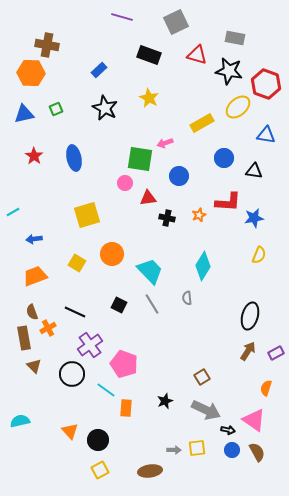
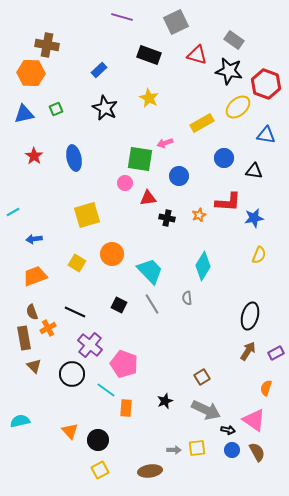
gray rectangle at (235, 38): moved 1 px left, 2 px down; rotated 24 degrees clockwise
purple cross at (90, 345): rotated 15 degrees counterclockwise
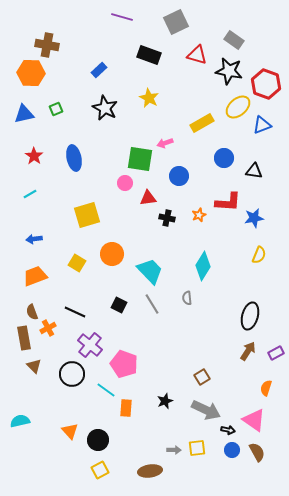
blue triangle at (266, 135): moved 4 px left, 10 px up; rotated 30 degrees counterclockwise
cyan line at (13, 212): moved 17 px right, 18 px up
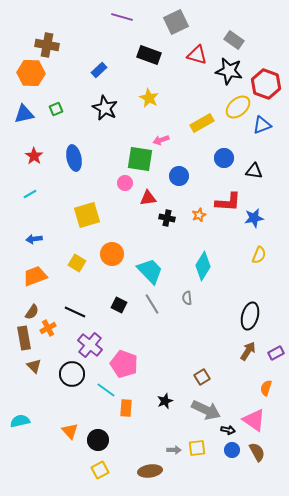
pink arrow at (165, 143): moved 4 px left, 3 px up
brown semicircle at (32, 312): rotated 126 degrees counterclockwise
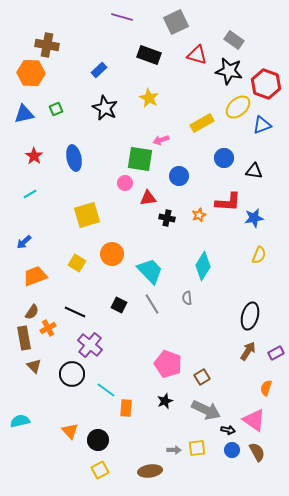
blue arrow at (34, 239): moved 10 px left, 3 px down; rotated 35 degrees counterclockwise
pink pentagon at (124, 364): moved 44 px right
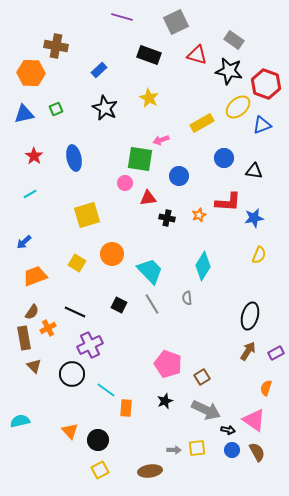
brown cross at (47, 45): moved 9 px right, 1 px down
purple cross at (90, 345): rotated 25 degrees clockwise
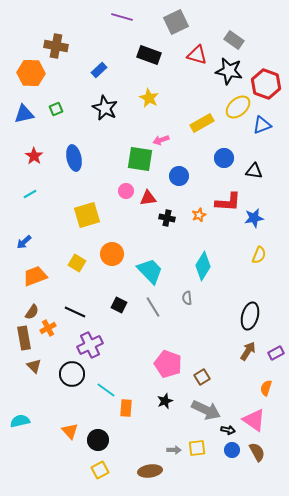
pink circle at (125, 183): moved 1 px right, 8 px down
gray line at (152, 304): moved 1 px right, 3 px down
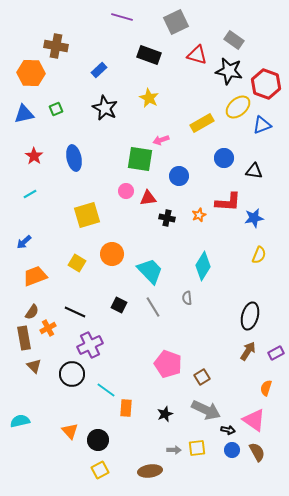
black star at (165, 401): moved 13 px down
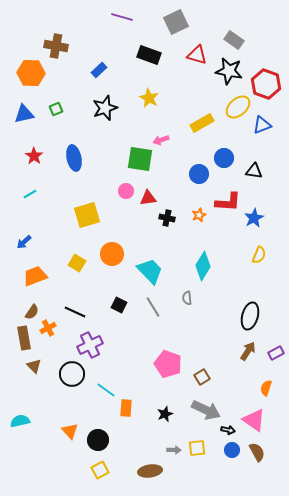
black star at (105, 108): rotated 25 degrees clockwise
blue circle at (179, 176): moved 20 px right, 2 px up
blue star at (254, 218): rotated 18 degrees counterclockwise
